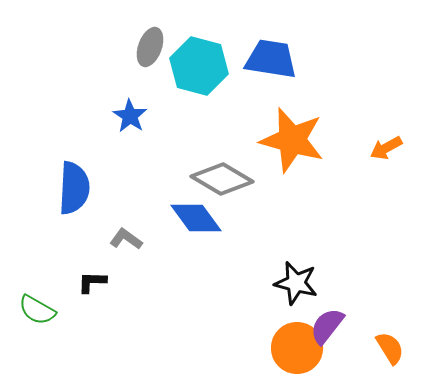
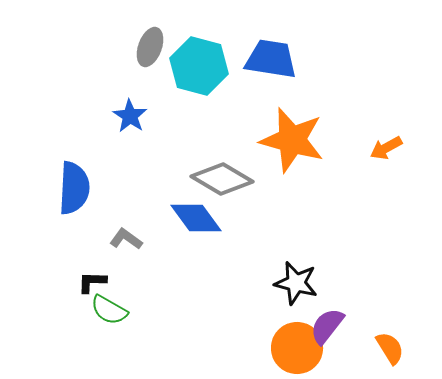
green semicircle: moved 72 px right
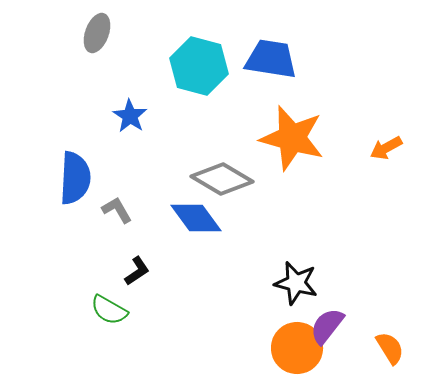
gray ellipse: moved 53 px left, 14 px up
orange star: moved 2 px up
blue semicircle: moved 1 px right, 10 px up
gray L-shape: moved 9 px left, 29 px up; rotated 24 degrees clockwise
black L-shape: moved 45 px right, 11 px up; rotated 144 degrees clockwise
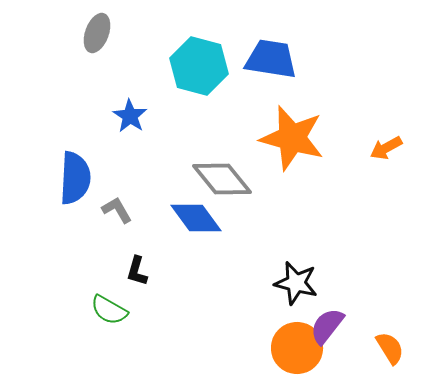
gray diamond: rotated 20 degrees clockwise
black L-shape: rotated 140 degrees clockwise
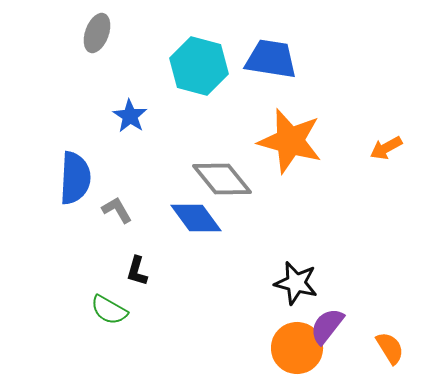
orange star: moved 2 px left, 3 px down
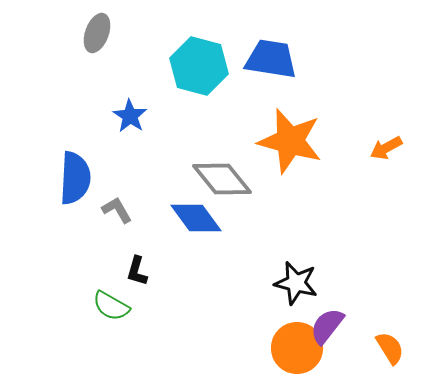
green semicircle: moved 2 px right, 4 px up
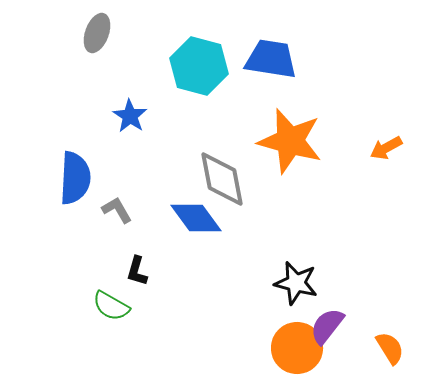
gray diamond: rotated 28 degrees clockwise
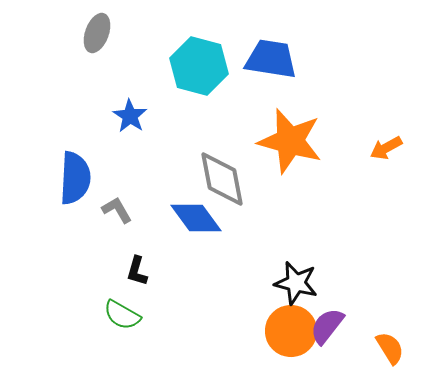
green semicircle: moved 11 px right, 9 px down
orange circle: moved 6 px left, 17 px up
